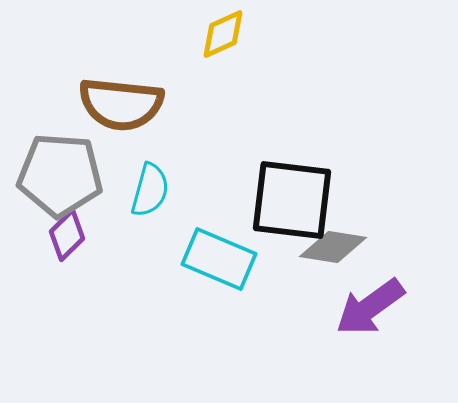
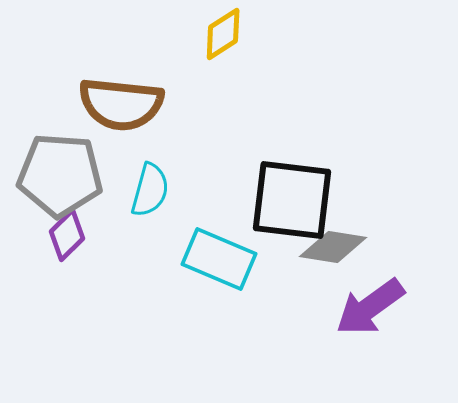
yellow diamond: rotated 8 degrees counterclockwise
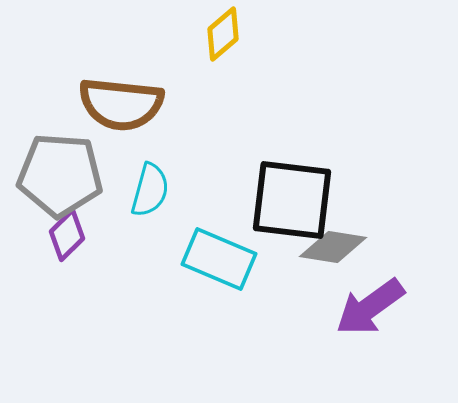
yellow diamond: rotated 8 degrees counterclockwise
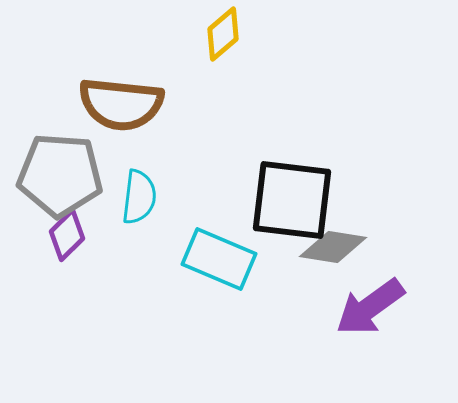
cyan semicircle: moved 11 px left, 7 px down; rotated 8 degrees counterclockwise
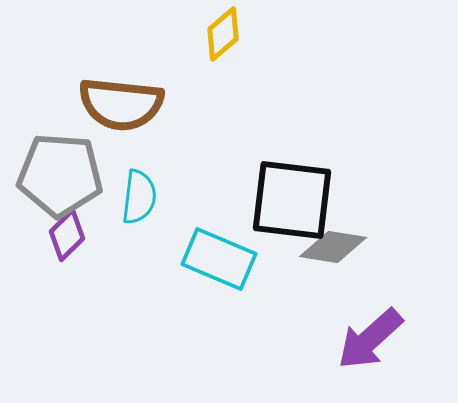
purple arrow: moved 32 px down; rotated 6 degrees counterclockwise
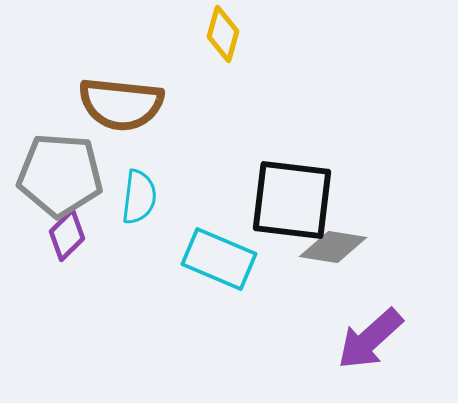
yellow diamond: rotated 34 degrees counterclockwise
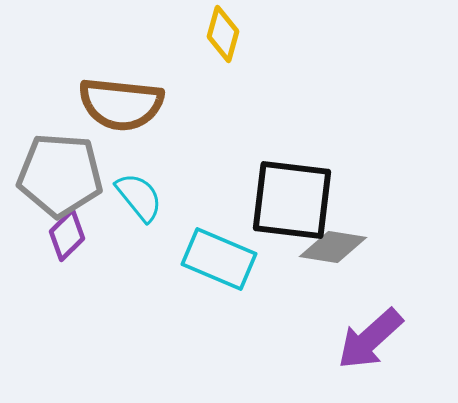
cyan semicircle: rotated 46 degrees counterclockwise
